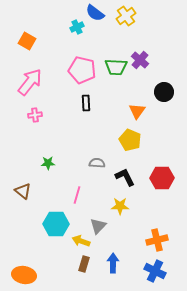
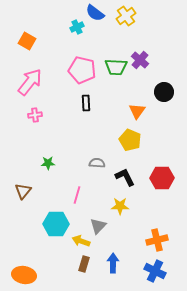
brown triangle: rotated 30 degrees clockwise
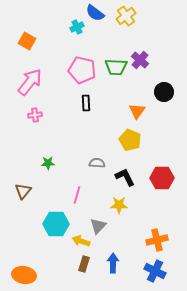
yellow star: moved 1 px left, 1 px up
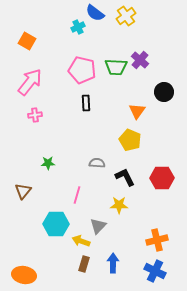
cyan cross: moved 1 px right
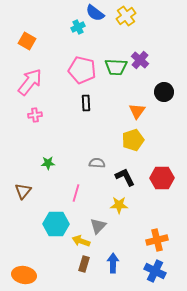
yellow pentagon: moved 3 px right; rotated 30 degrees clockwise
pink line: moved 1 px left, 2 px up
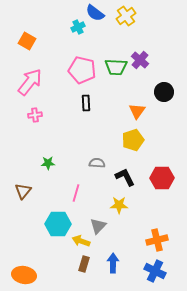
cyan hexagon: moved 2 px right
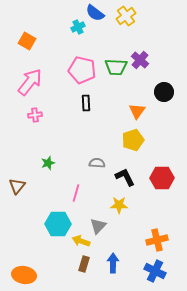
green star: rotated 16 degrees counterclockwise
brown triangle: moved 6 px left, 5 px up
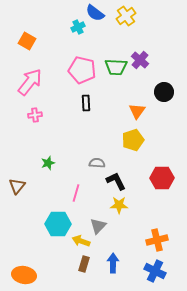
black L-shape: moved 9 px left, 4 px down
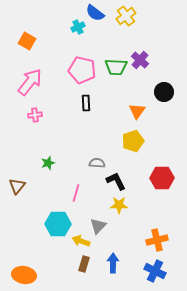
yellow pentagon: moved 1 px down
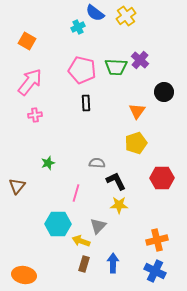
yellow pentagon: moved 3 px right, 2 px down
